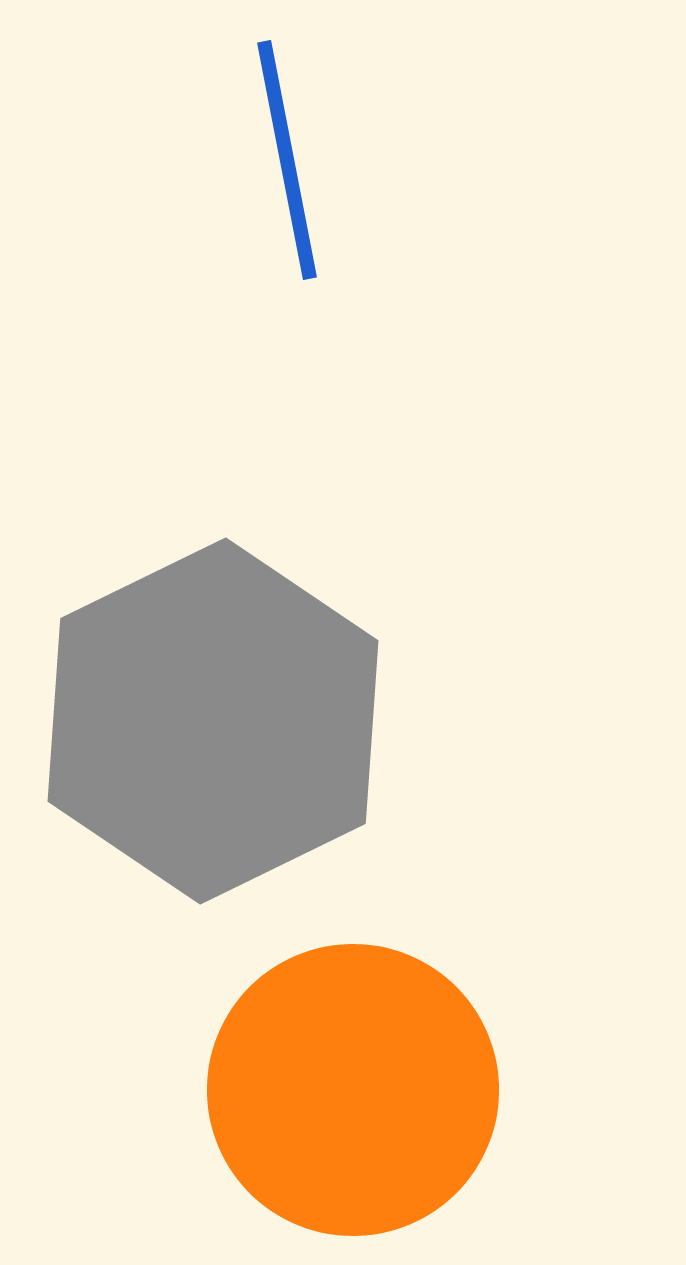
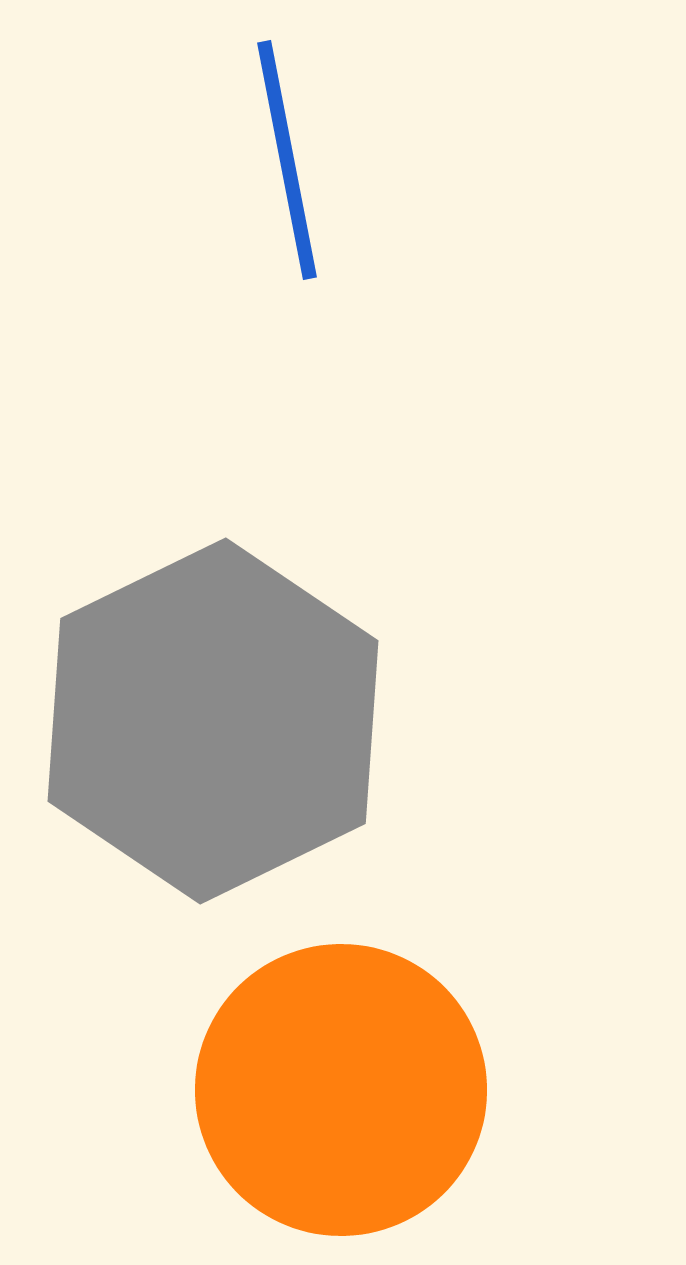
orange circle: moved 12 px left
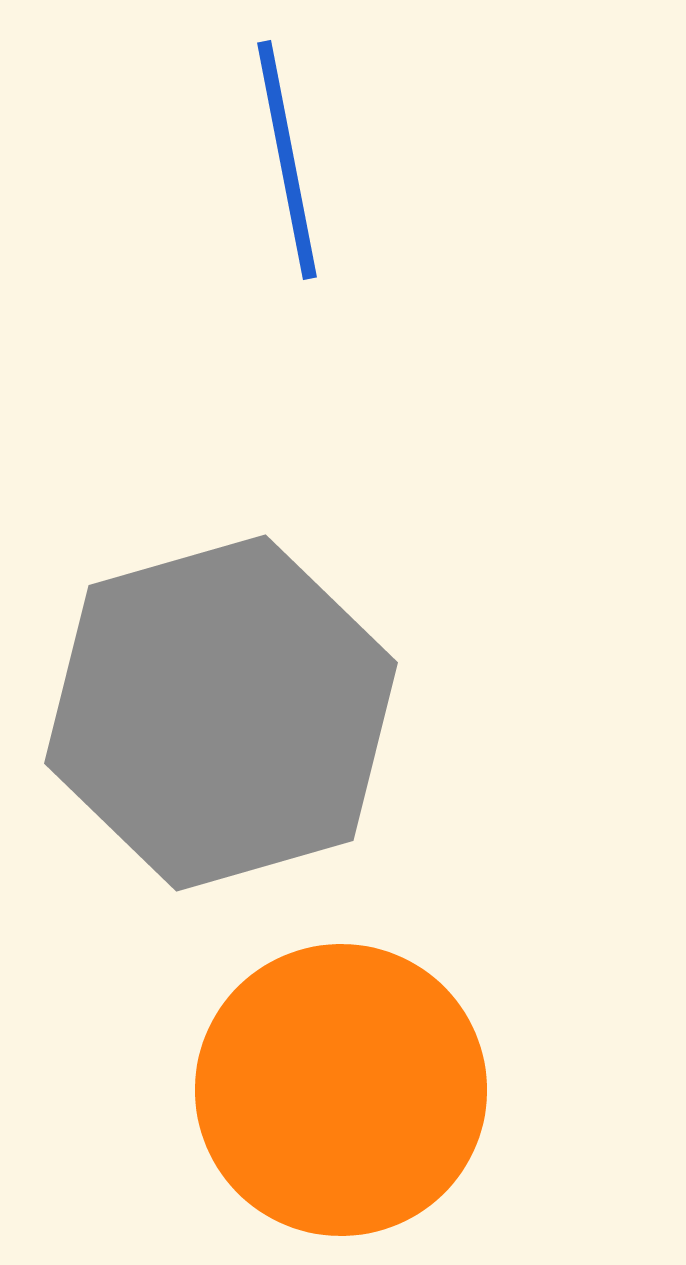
gray hexagon: moved 8 px right, 8 px up; rotated 10 degrees clockwise
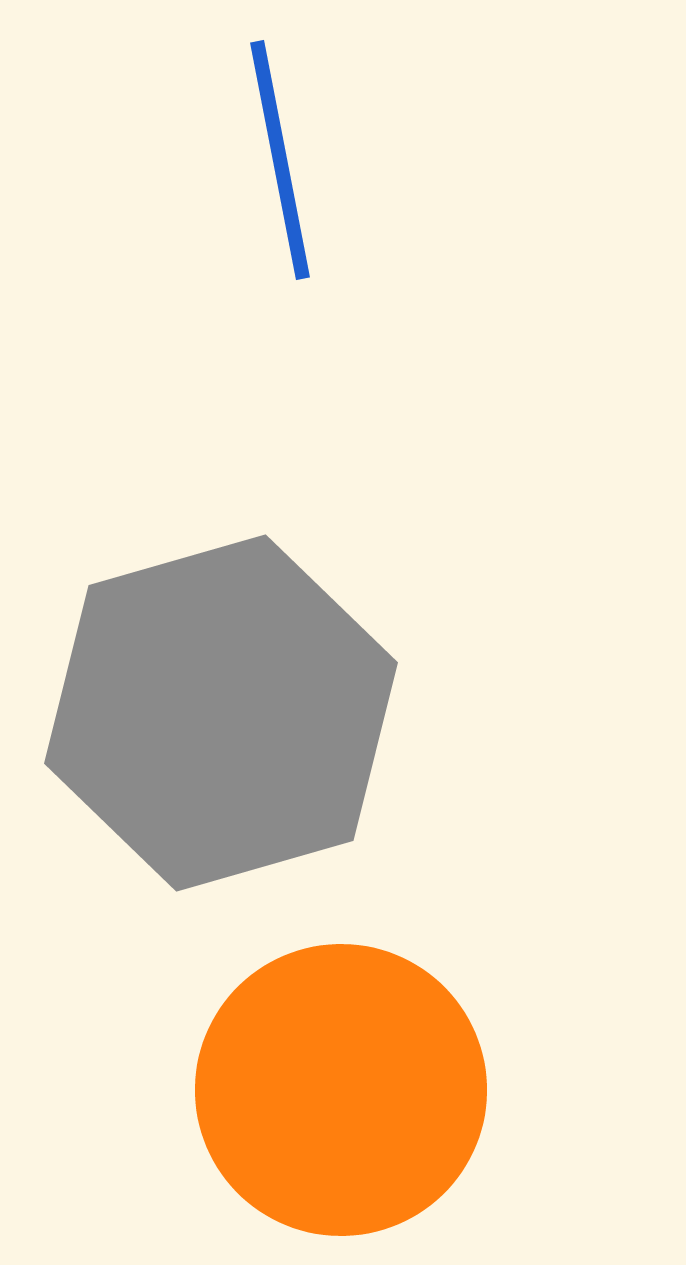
blue line: moved 7 px left
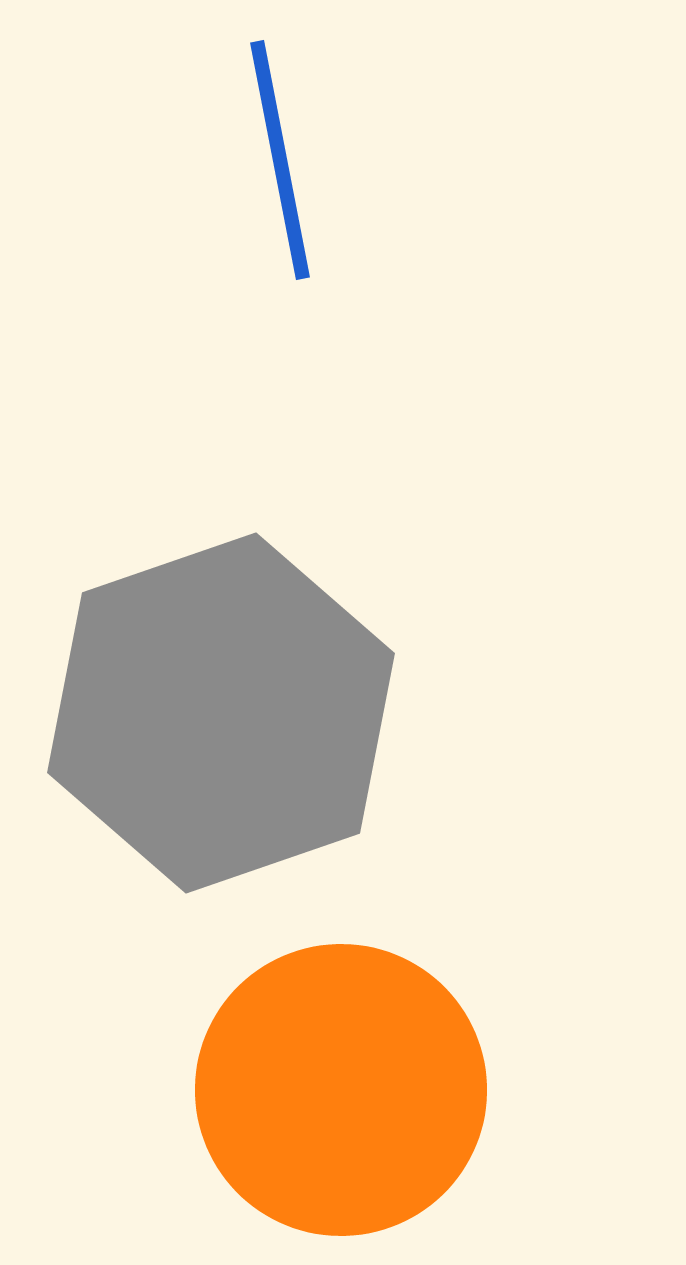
gray hexagon: rotated 3 degrees counterclockwise
